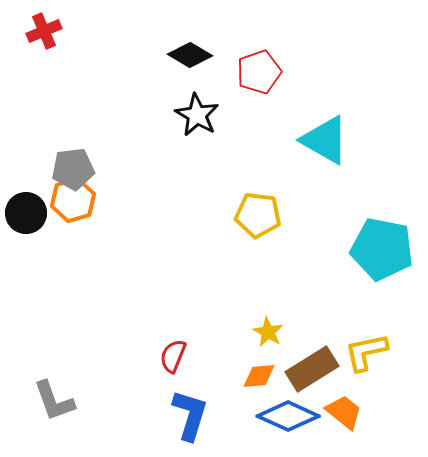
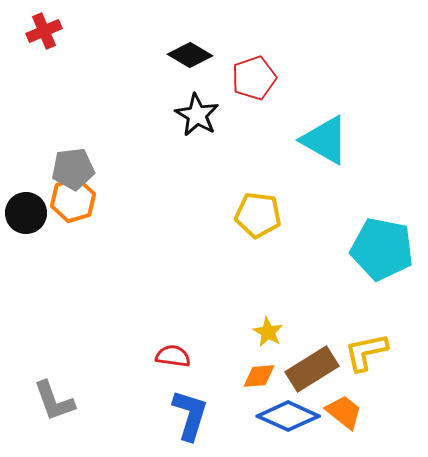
red pentagon: moved 5 px left, 6 px down
red semicircle: rotated 76 degrees clockwise
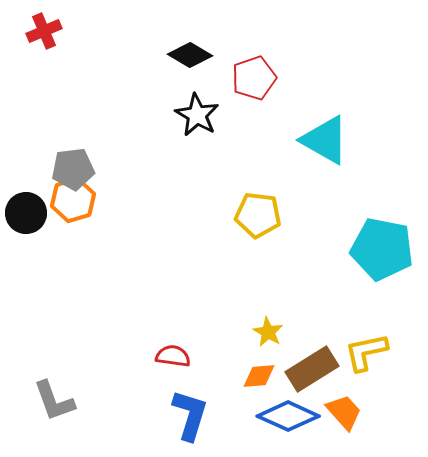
orange trapezoid: rotated 9 degrees clockwise
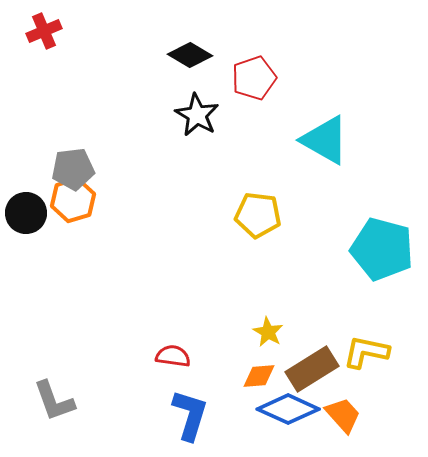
cyan pentagon: rotated 4 degrees clockwise
yellow L-shape: rotated 24 degrees clockwise
orange trapezoid: moved 1 px left, 3 px down
blue diamond: moved 7 px up
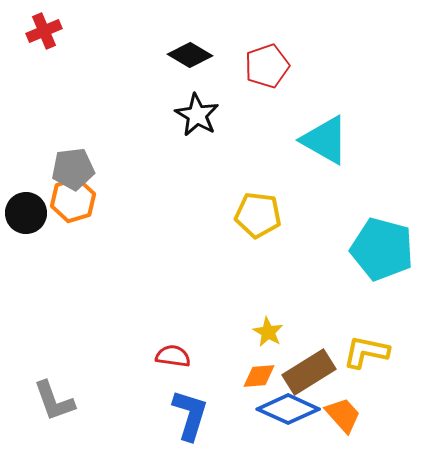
red pentagon: moved 13 px right, 12 px up
brown rectangle: moved 3 px left, 3 px down
